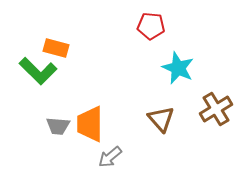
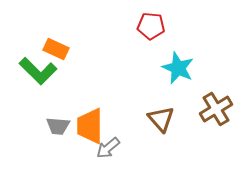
orange rectangle: moved 1 px down; rotated 10 degrees clockwise
orange trapezoid: moved 2 px down
gray arrow: moved 2 px left, 9 px up
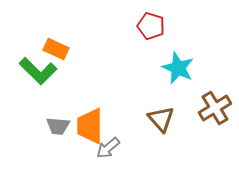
red pentagon: rotated 12 degrees clockwise
brown cross: moved 1 px left, 1 px up
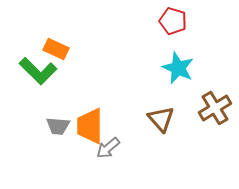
red pentagon: moved 22 px right, 5 px up
